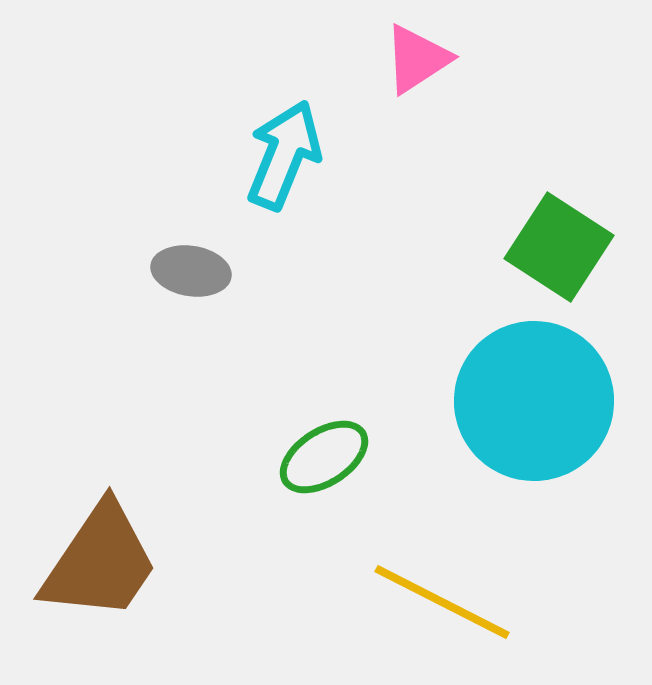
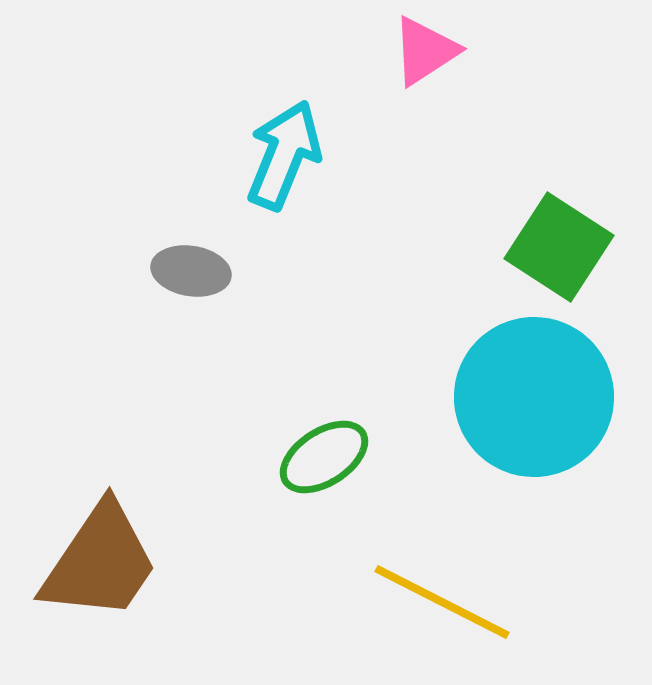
pink triangle: moved 8 px right, 8 px up
cyan circle: moved 4 px up
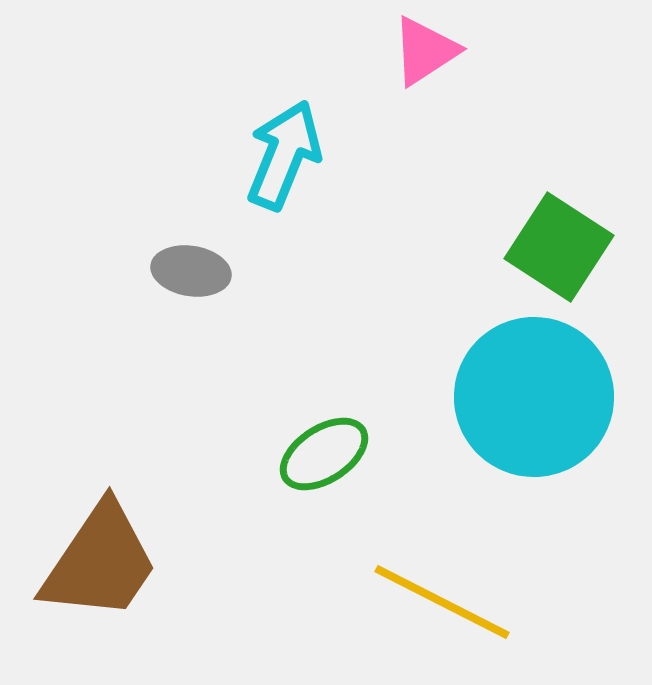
green ellipse: moved 3 px up
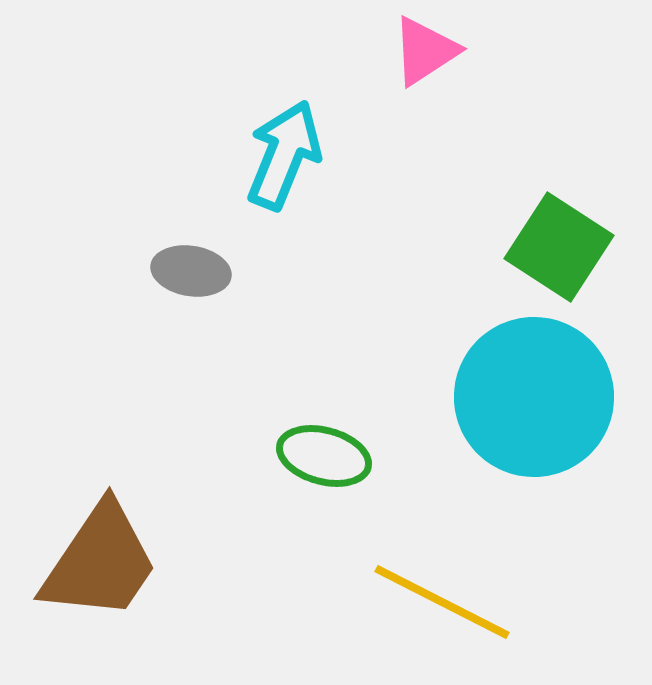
green ellipse: moved 2 px down; rotated 48 degrees clockwise
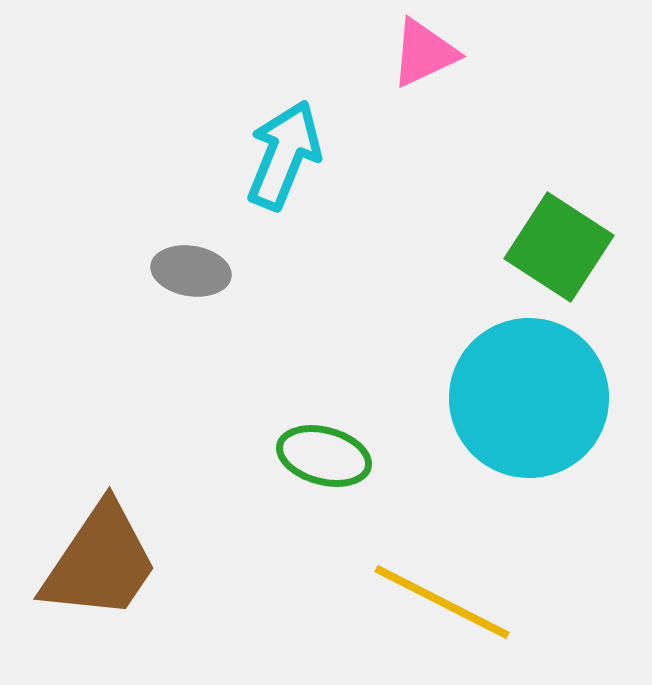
pink triangle: moved 1 px left, 2 px down; rotated 8 degrees clockwise
cyan circle: moved 5 px left, 1 px down
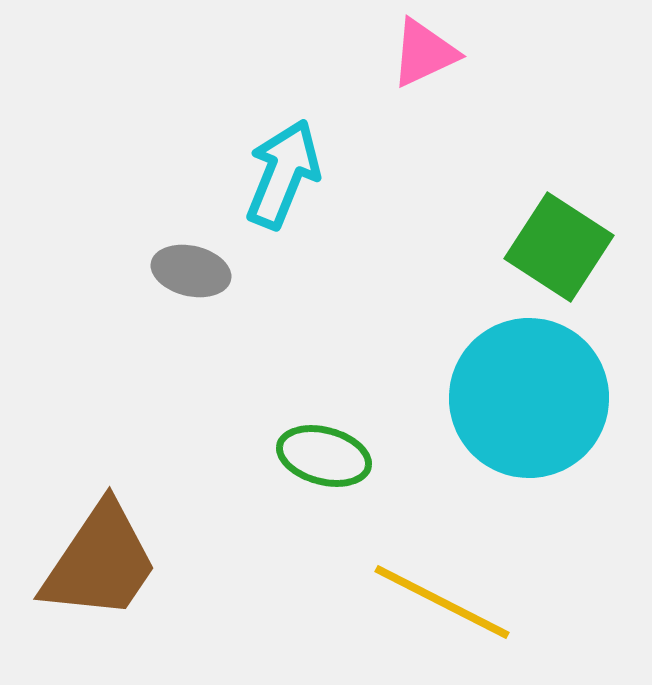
cyan arrow: moved 1 px left, 19 px down
gray ellipse: rotated 4 degrees clockwise
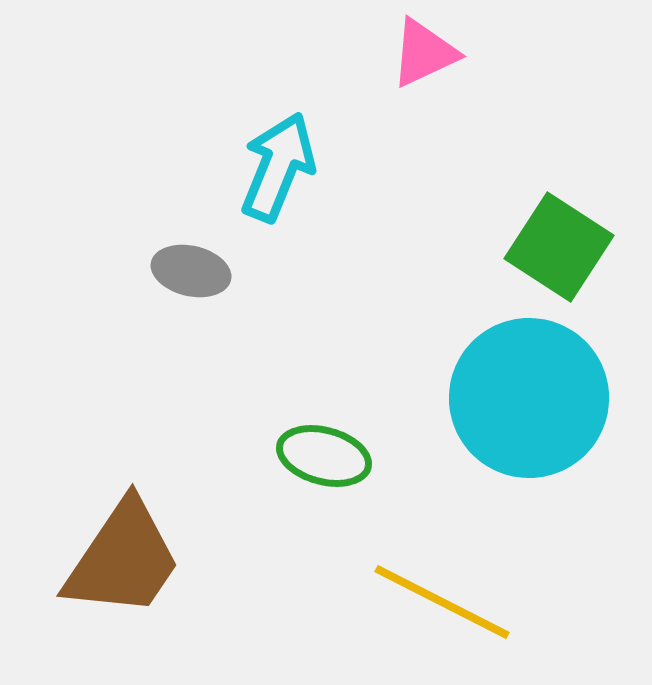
cyan arrow: moved 5 px left, 7 px up
brown trapezoid: moved 23 px right, 3 px up
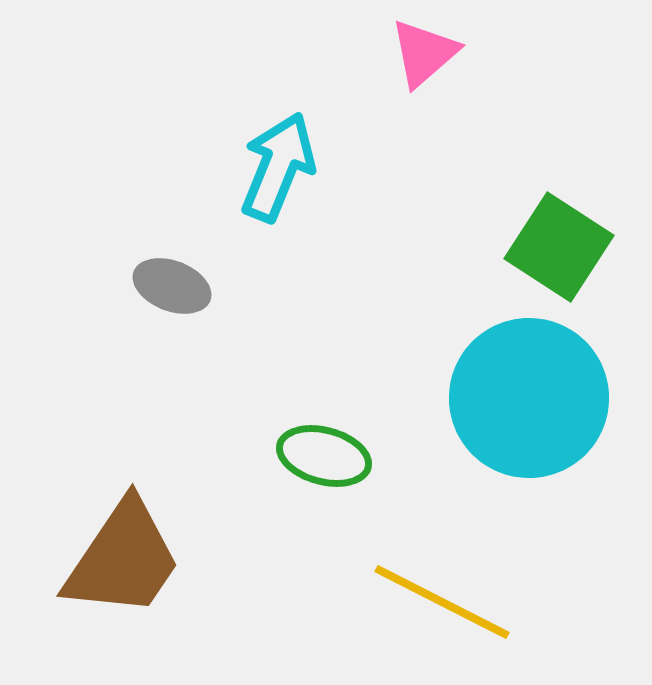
pink triangle: rotated 16 degrees counterclockwise
gray ellipse: moved 19 px left, 15 px down; rotated 8 degrees clockwise
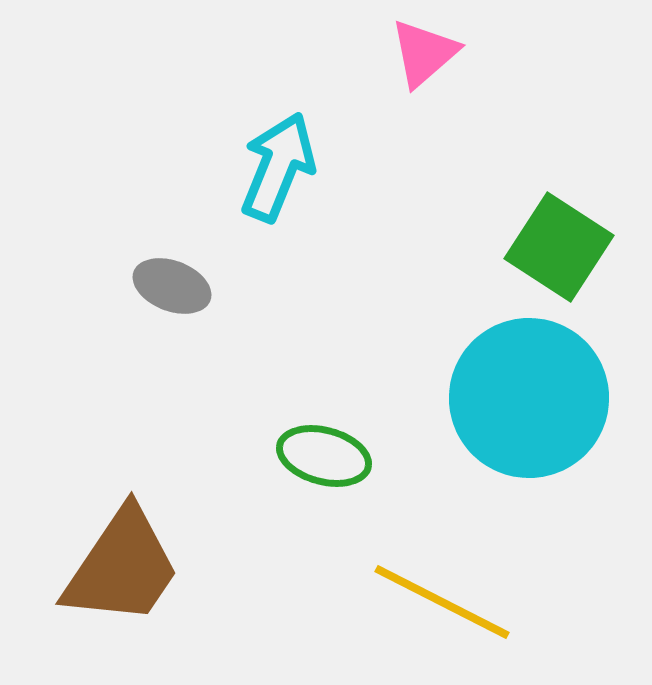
brown trapezoid: moved 1 px left, 8 px down
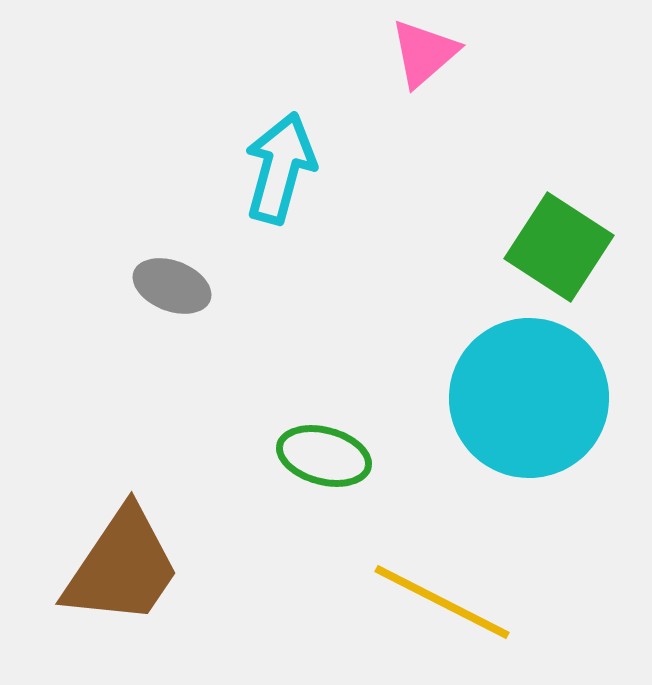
cyan arrow: moved 2 px right, 1 px down; rotated 7 degrees counterclockwise
